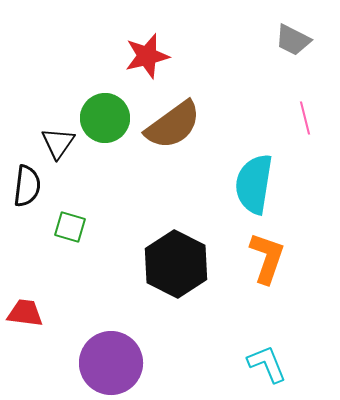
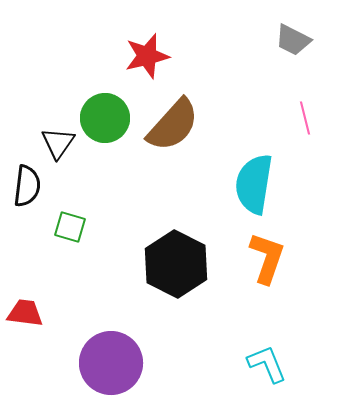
brown semicircle: rotated 12 degrees counterclockwise
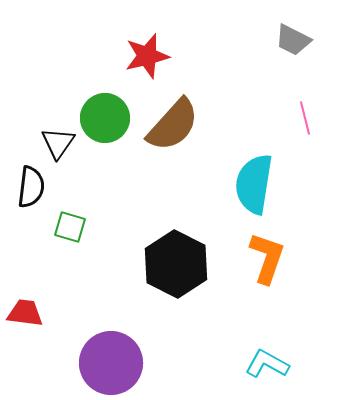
black semicircle: moved 4 px right, 1 px down
cyan L-shape: rotated 39 degrees counterclockwise
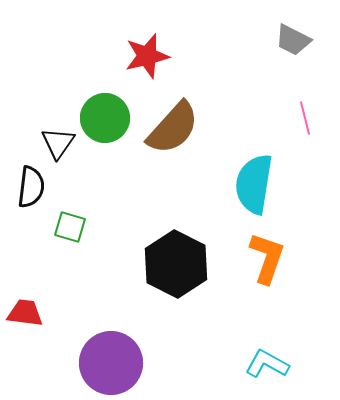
brown semicircle: moved 3 px down
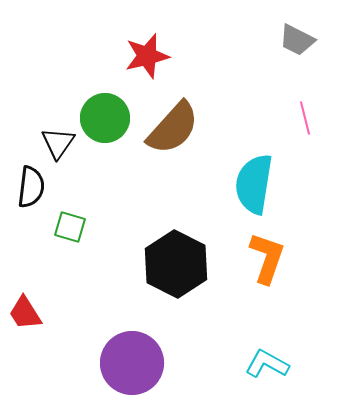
gray trapezoid: moved 4 px right
red trapezoid: rotated 129 degrees counterclockwise
purple circle: moved 21 px right
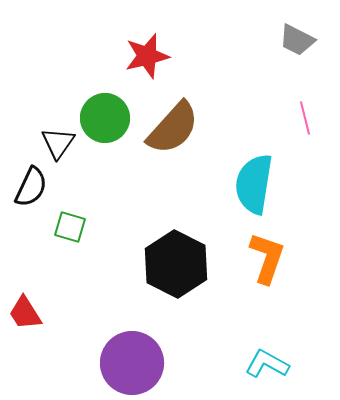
black semicircle: rotated 18 degrees clockwise
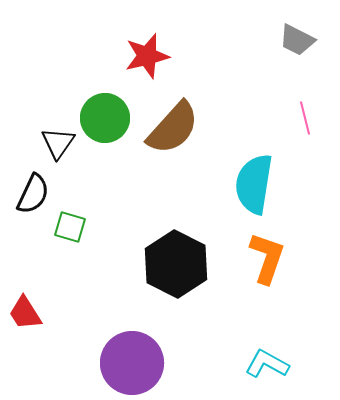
black semicircle: moved 2 px right, 7 px down
